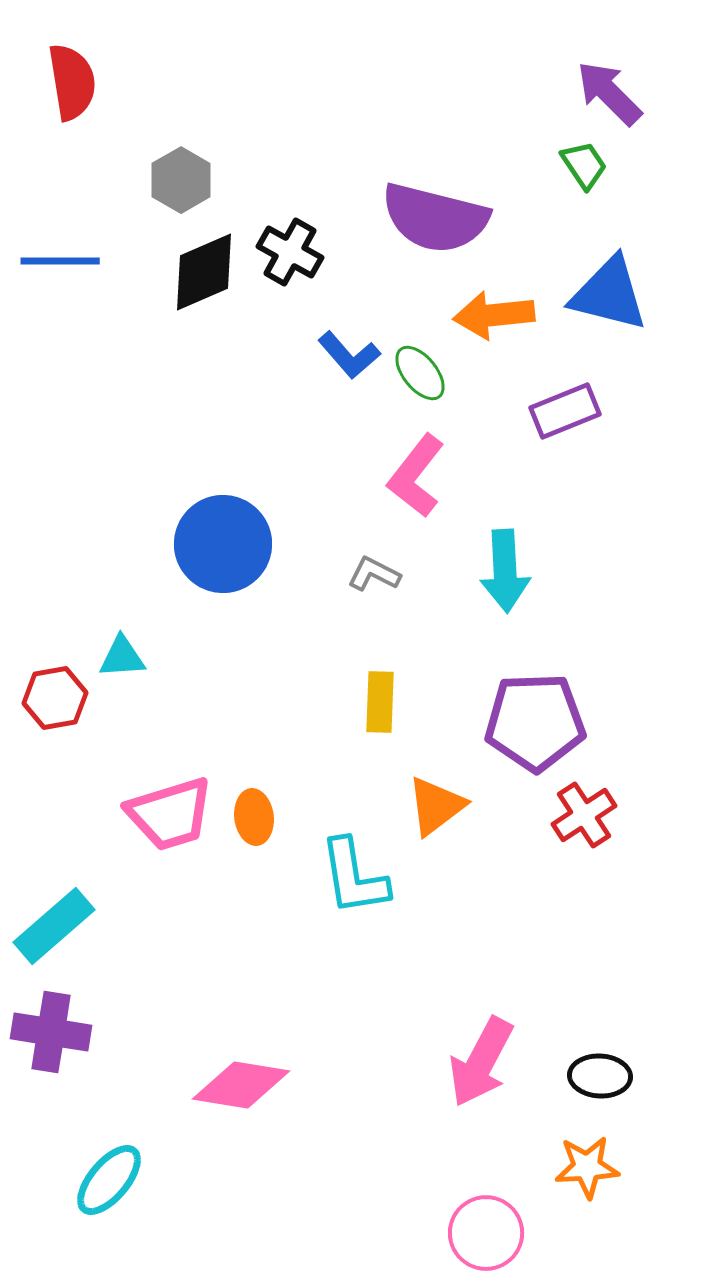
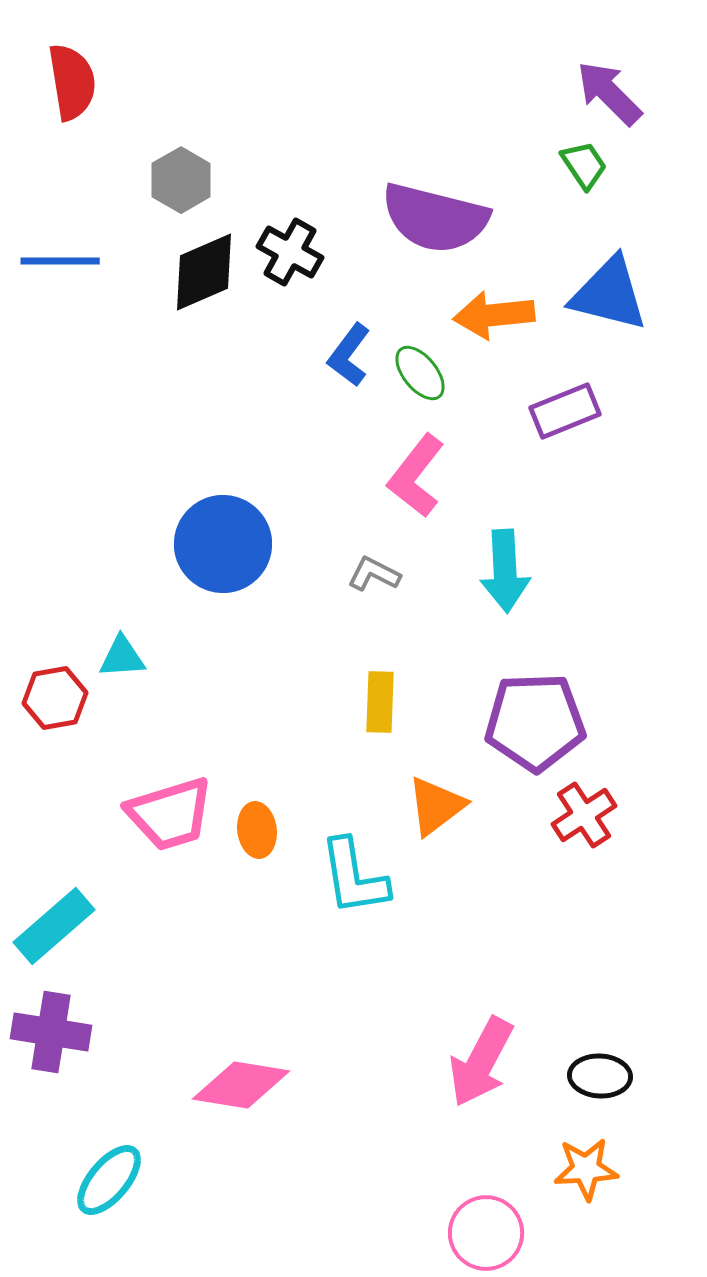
blue L-shape: rotated 78 degrees clockwise
orange ellipse: moved 3 px right, 13 px down
orange star: moved 1 px left, 2 px down
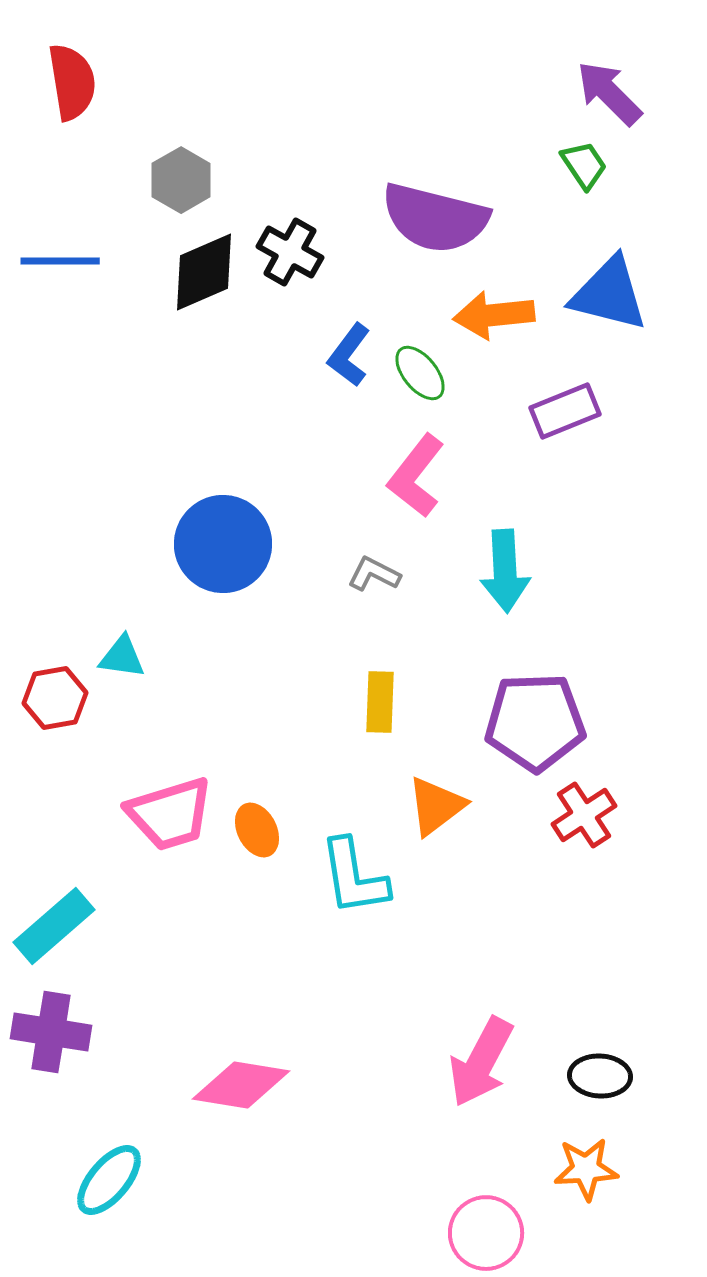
cyan triangle: rotated 12 degrees clockwise
orange ellipse: rotated 20 degrees counterclockwise
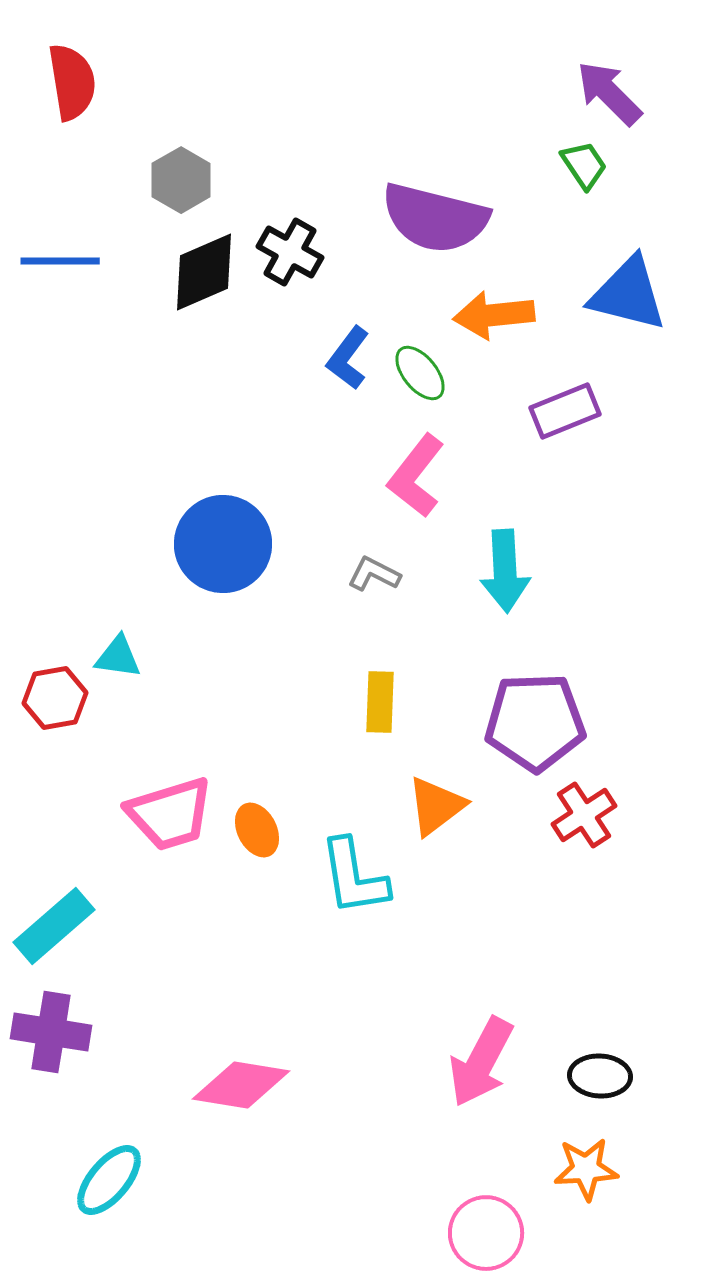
blue triangle: moved 19 px right
blue L-shape: moved 1 px left, 3 px down
cyan triangle: moved 4 px left
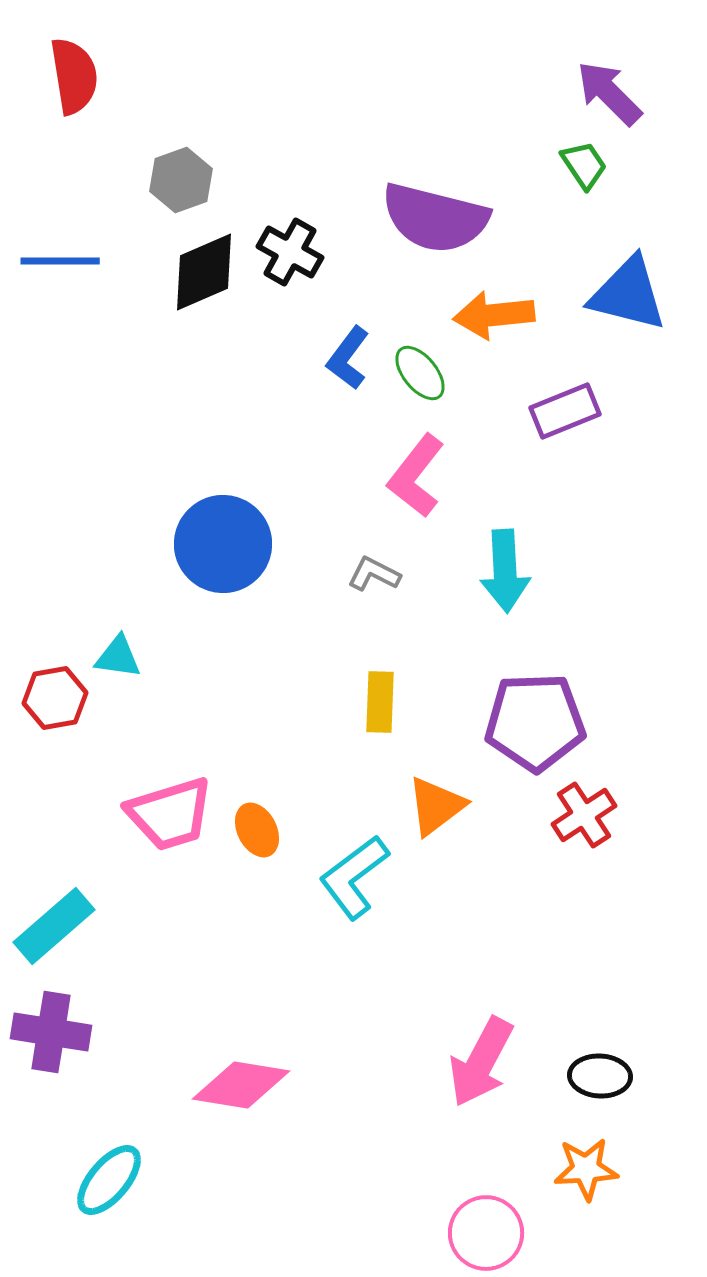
red semicircle: moved 2 px right, 6 px up
gray hexagon: rotated 10 degrees clockwise
cyan L-shape: rotated 62 degrees clockwise
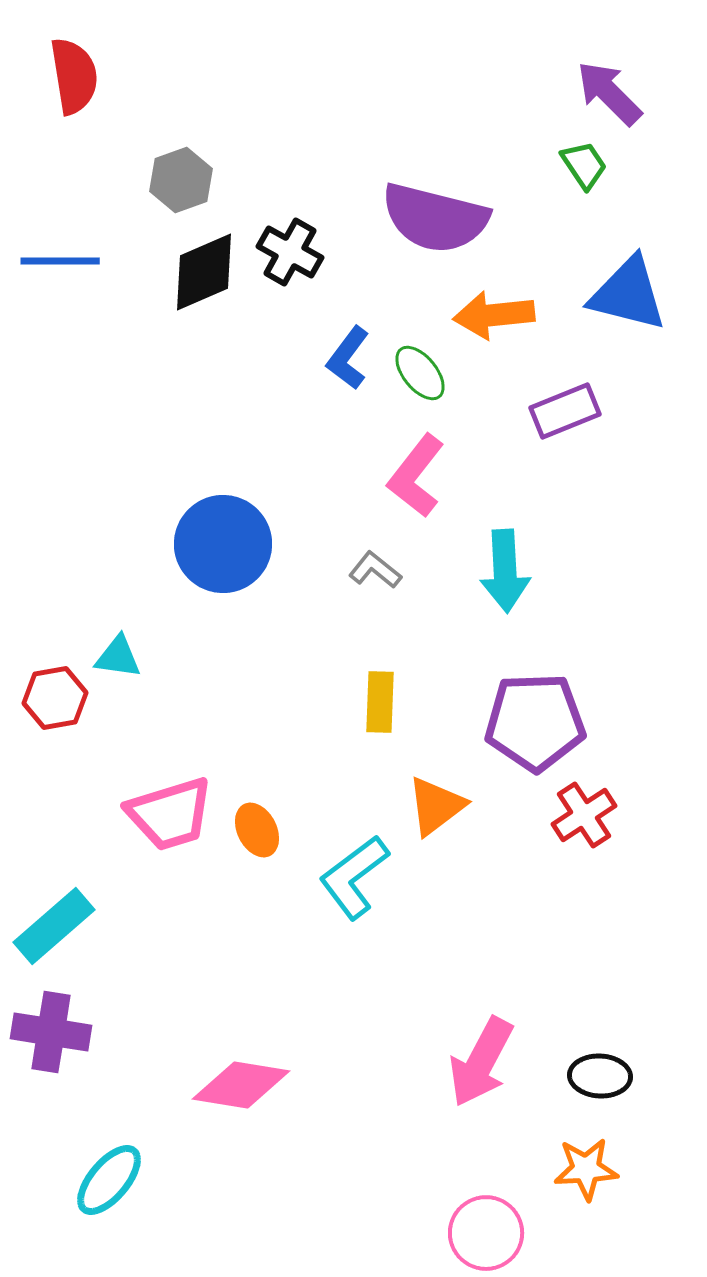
gray L-shape: moved 1 px right, 4 px up; rotated 12 degrees clockwise
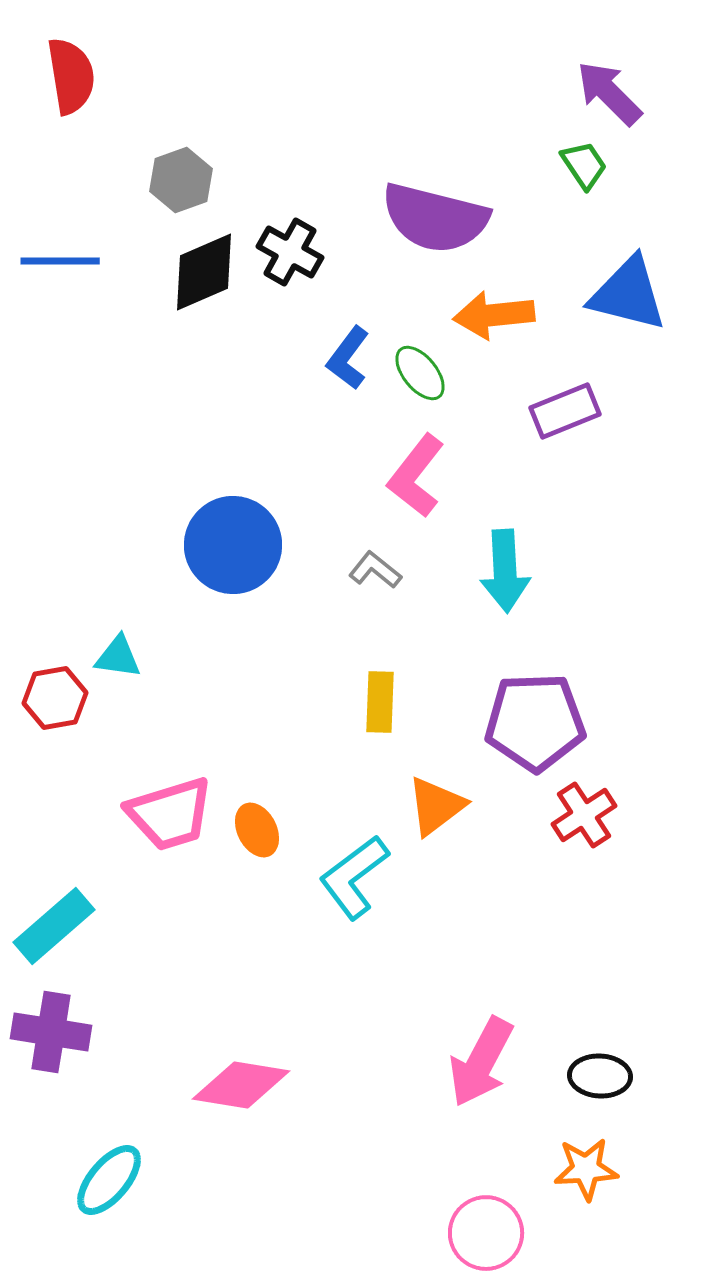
red semicircle: moved 3 px left
blue circle: moved 10 px right, 1 px down
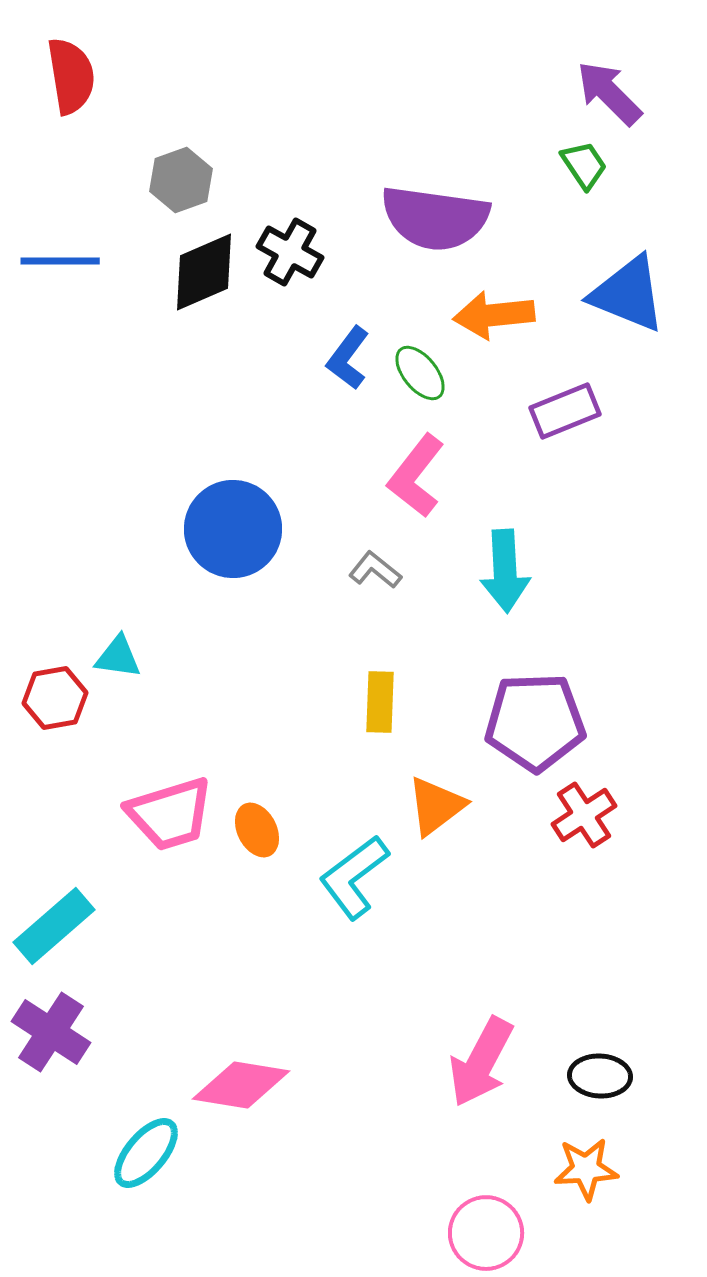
purple semicircle: rotated 6 degrees counterclockwise
blue triangle: rotated 8 degrees clockwise
blue circle: moved 16 px up
purple cross: rotated 24 degrees clockwise
cyan ellipse: moved 37 px right, 27 px up
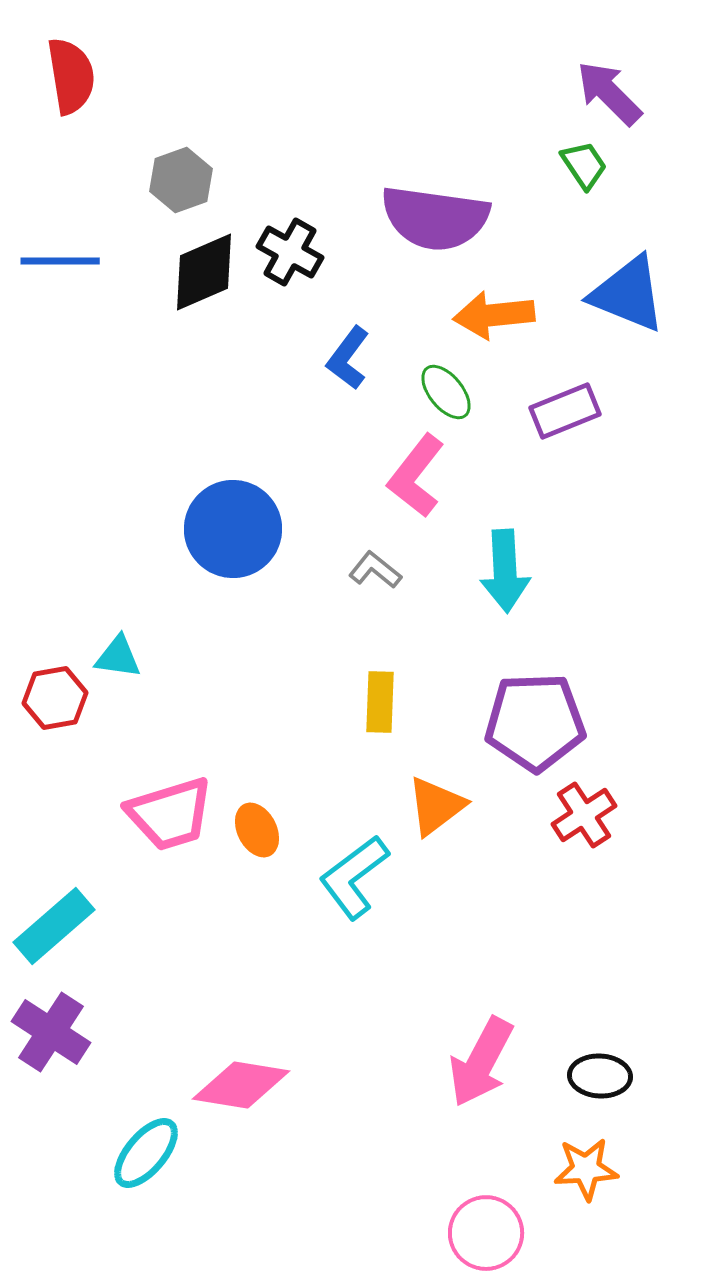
green ellipse: moved 26 px right, 19 px down
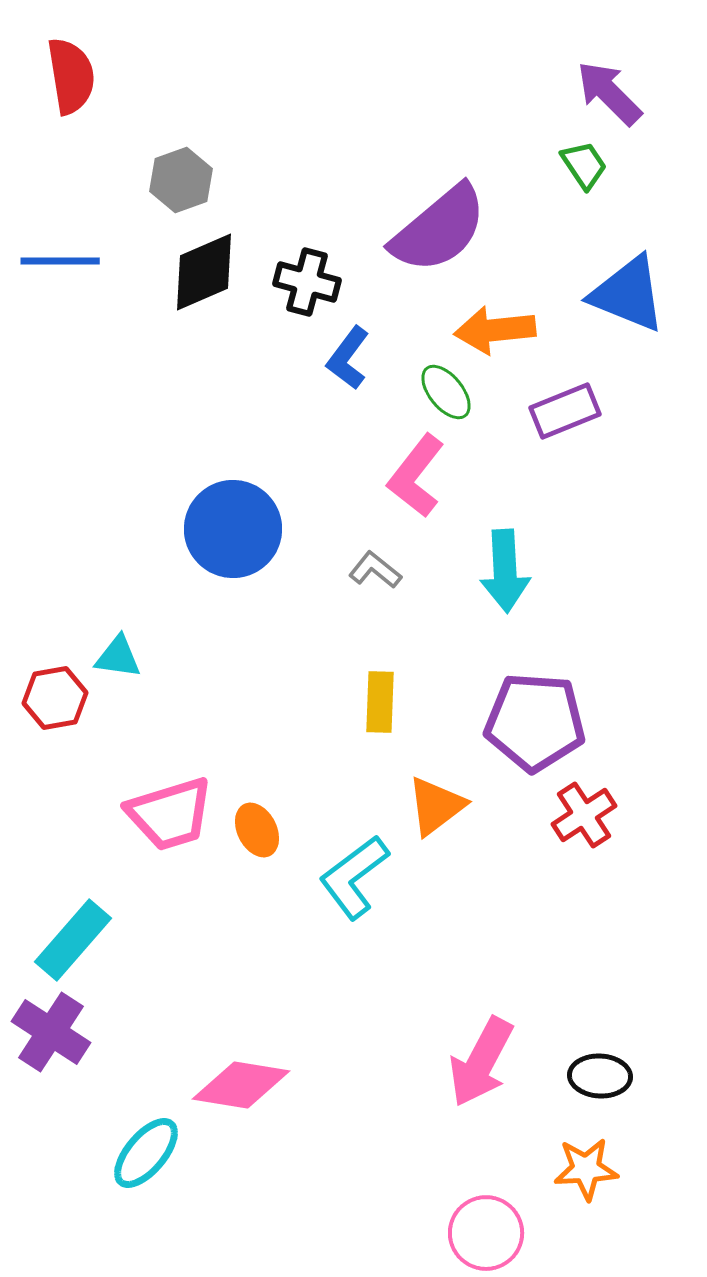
purple semicircle: moved 4 px right, 11 px down; rotated 48 degrees counterclockwise
black cross: moved 17 px right, 30 px down; rotated 14 degrees counterclockwise
orange arrow: moved 1 px right, 15 px down
purple pentagon: rotated 6 degrees clockwise
cyan rectangle: moved 19 px right, 14 px down; rotated 8 degrees counterclockwise
